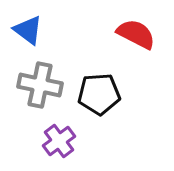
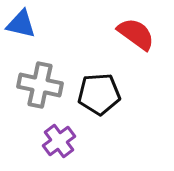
blue triangle: moved 7 px left, 6 px up; rotated 24 degrees counterclockwise
red semicircle: rotated 9 degrees clockwise
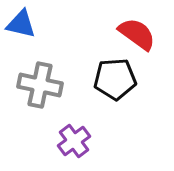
red semicircle: moved 1 px right
black pentagon: moved 16 px right, 15 px up
purple cross: moved 15 px right
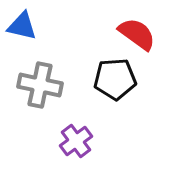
blue triangle: moved 1 px right, 2 px down
purple cross: moved 2 px right
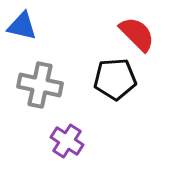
red semicircle: rotated 9 degrees clockwise
purple cross: moved 9 px left; rotated 20 degrees counterclockwise
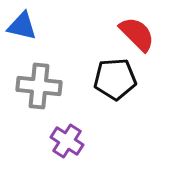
gray cross: moved 1 px left, 1 px down; rotated 6 degrees counterclockwise
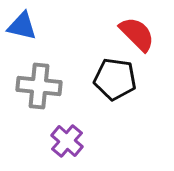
black pentagon: rotated 12 degrees clockwise
purple cross: rotated 8 degrees clockwise
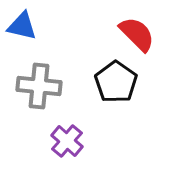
black pentagon: moved 1 px right, 3 px down; rotated 27 degrees clockwise
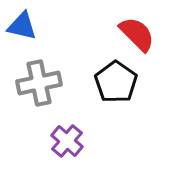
gray cross: moved 3 px up; rotated 18 degrees counterclockwise
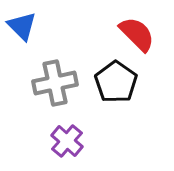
blue triangle: rotated 32 degrees clockwise
gray cross: moved 16 px right
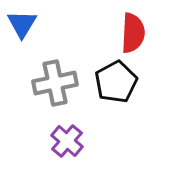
blue triangle: moved 2 px up; rotated 16 degrees clockwise
red semicircle: moved 4 px left, 1 px up; rotated 48 degrees clockwise
black pentagon: rotated 9 degrees clockwise
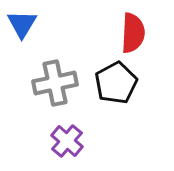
black pentagon: moved 1 px down
